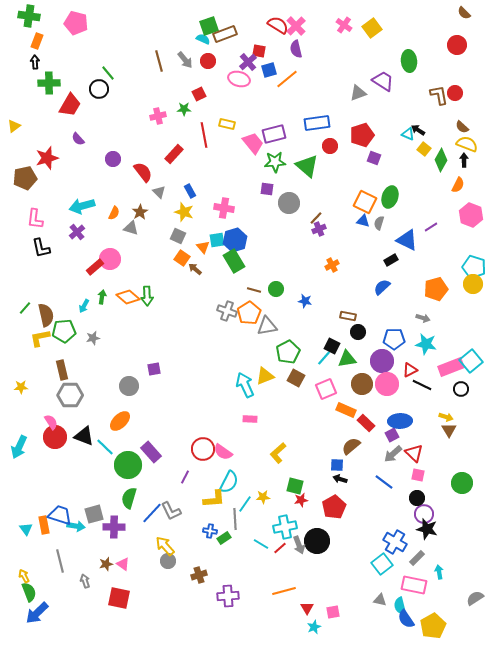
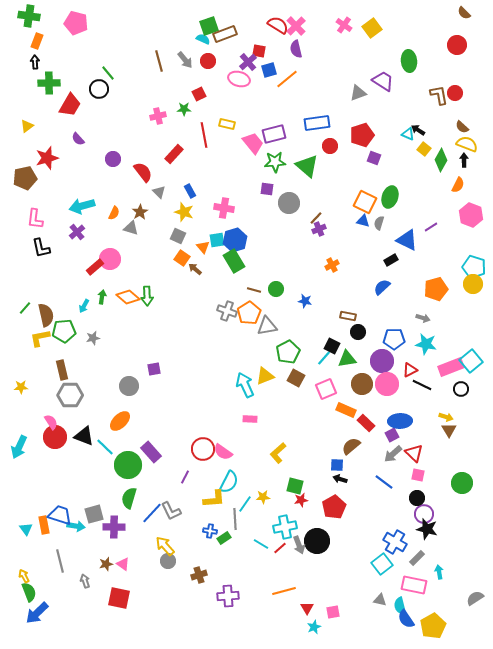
yellow triangle at (14, 126): moved 13 px right
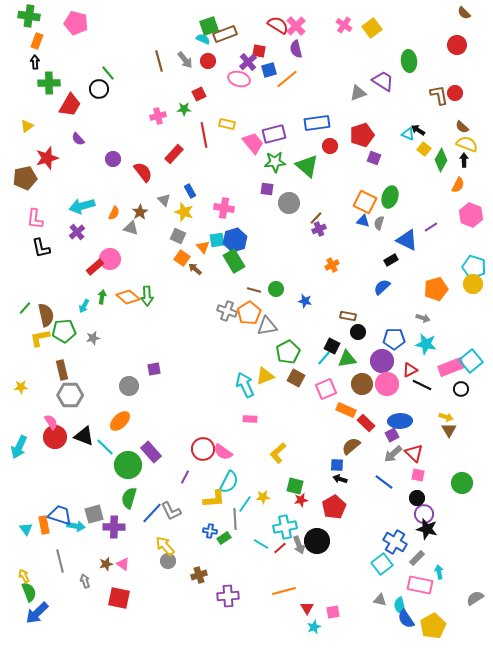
gray triangle at (159, 192): moved 5 px right, 8 px down
pink rectangle at (414, 585): moved 6 px right
